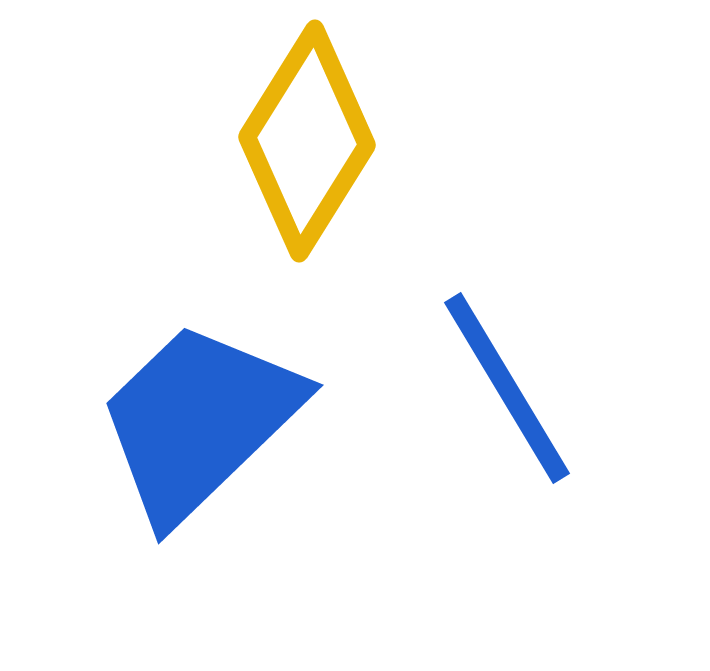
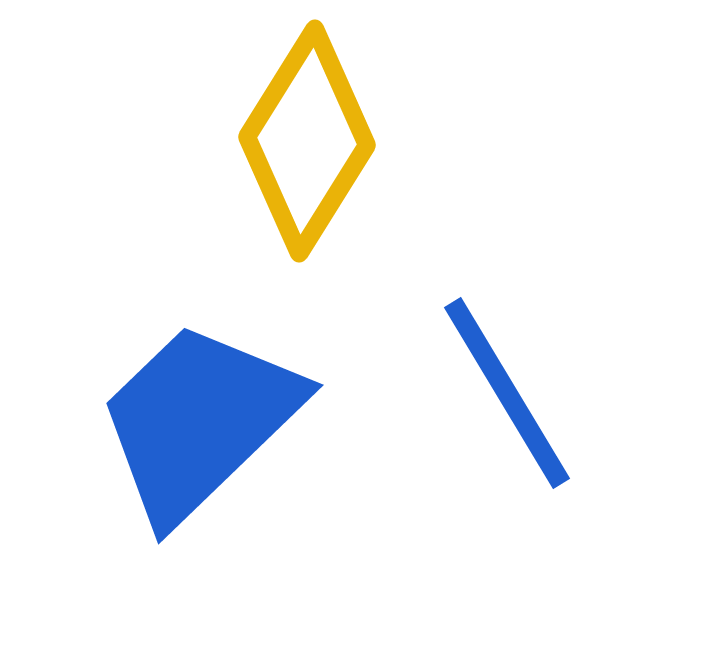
blue line: moved 5 px down
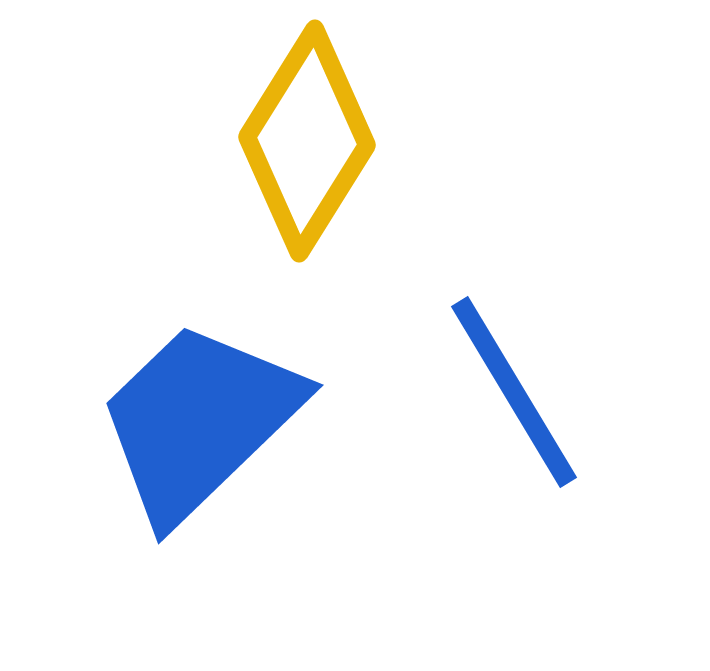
blue line: moved 7 px right, 1 px up
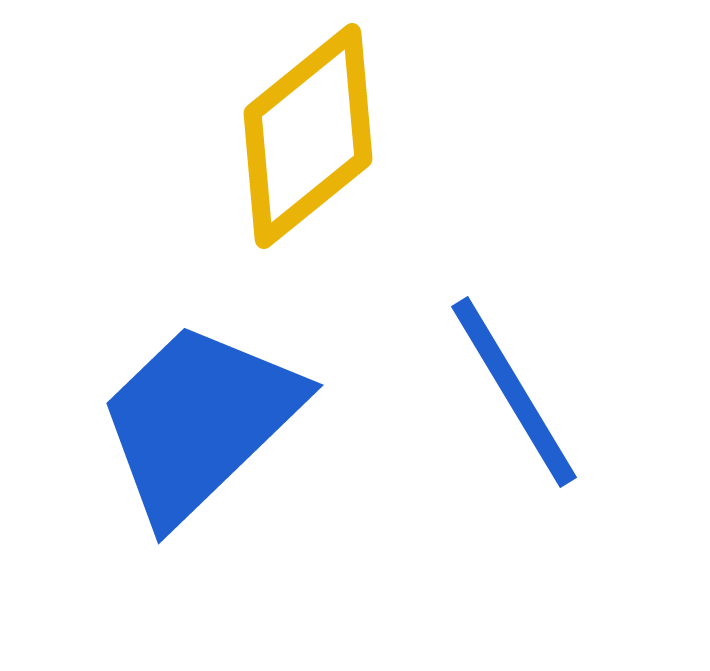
yellow diamond: moved 1 px right, 5 px up; rotated 19 degrees clockwise
